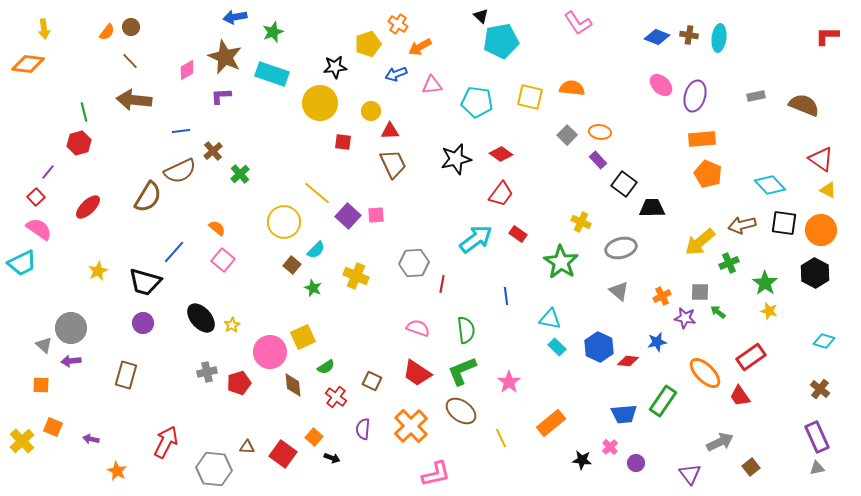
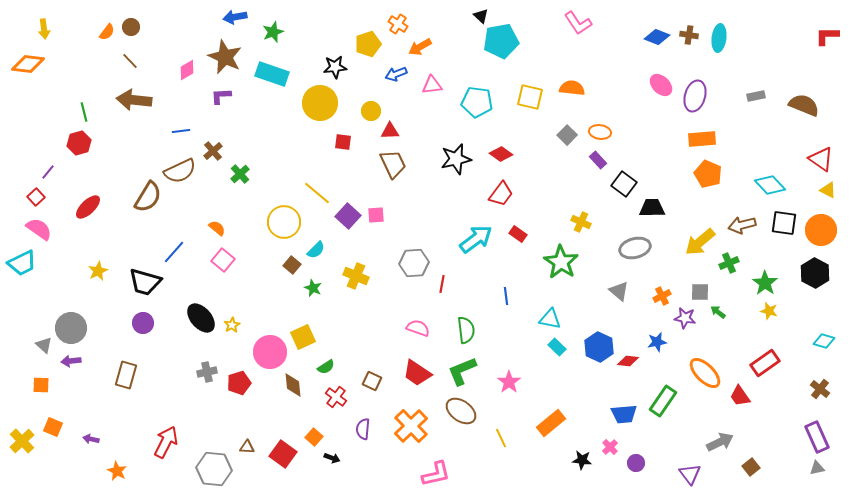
gray ellipse at (621, 248): moved 14 px right
red rectangle at (751, 357): moved 14 px right, 6 px down
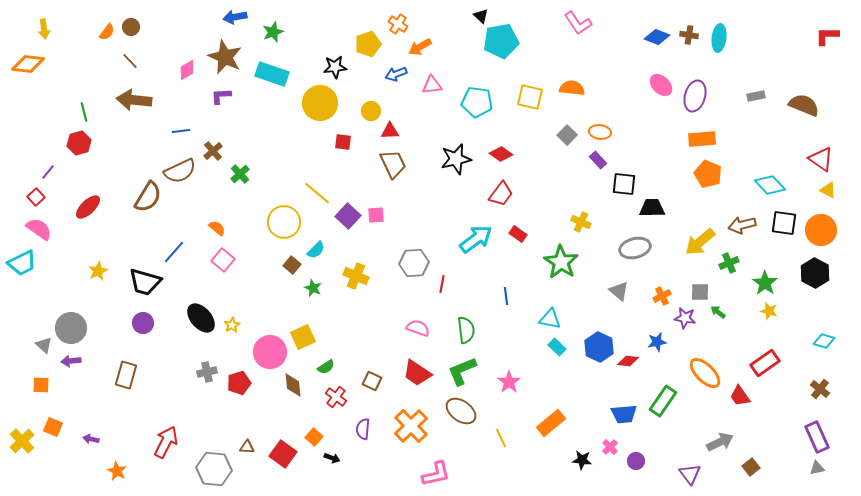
black square at (624, 184): rotated 30 degrees counterclockwise
purple circle at (636, 463): moved 2 px up
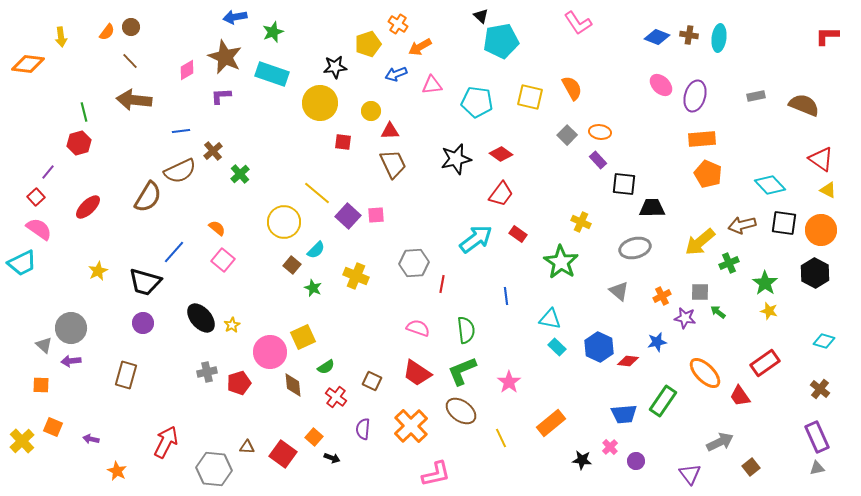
yellow arrow at (44, 29): moved 17 px right, 8 px down
orange semicircle at (572, 88): rotated 55 degrees clockwise
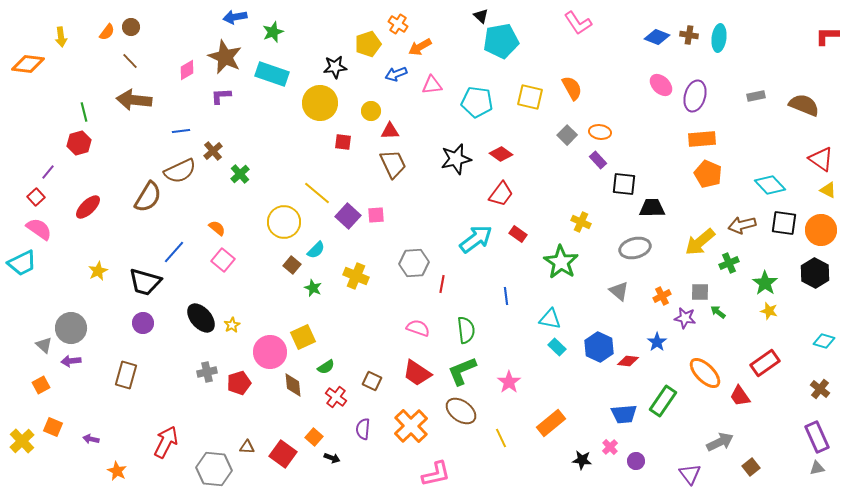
blue star at (657, 342): rotated 24 degrees counterclockwise
orange square at (41, 385): rotated 30 degrees counterclockwise
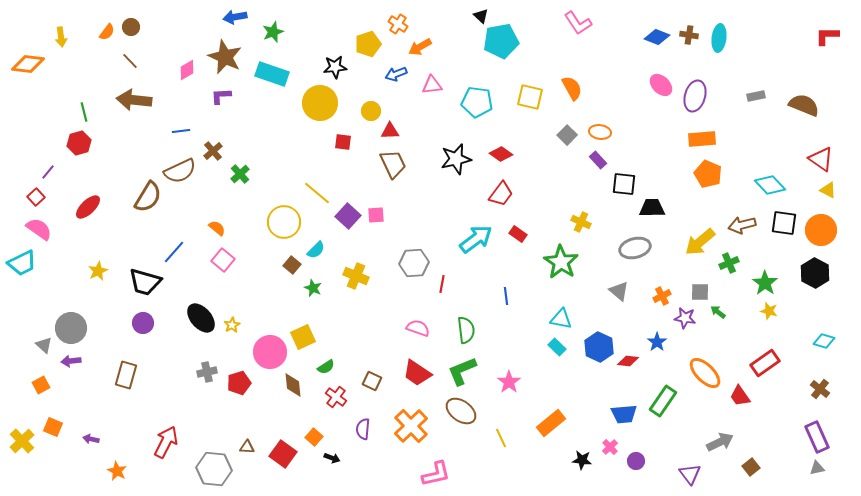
cyan triangle at (550, 319): moved 11 px right
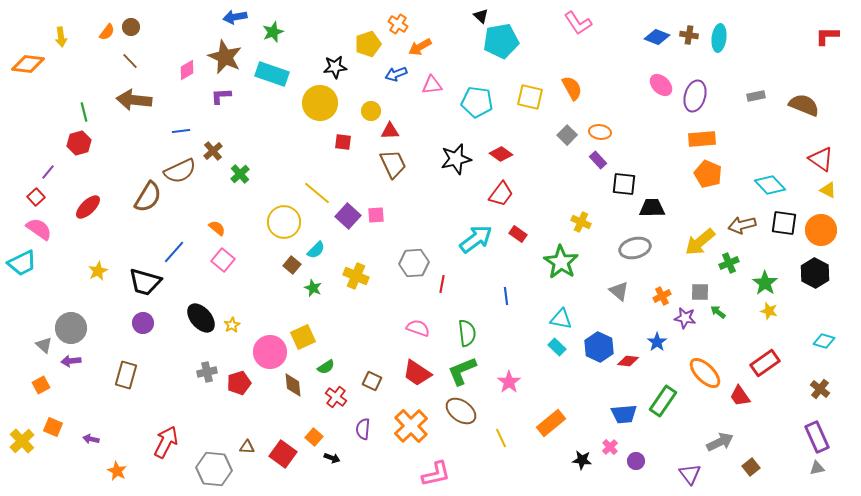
green semicircle at (466, 330): moved 1 px right, 3 px down
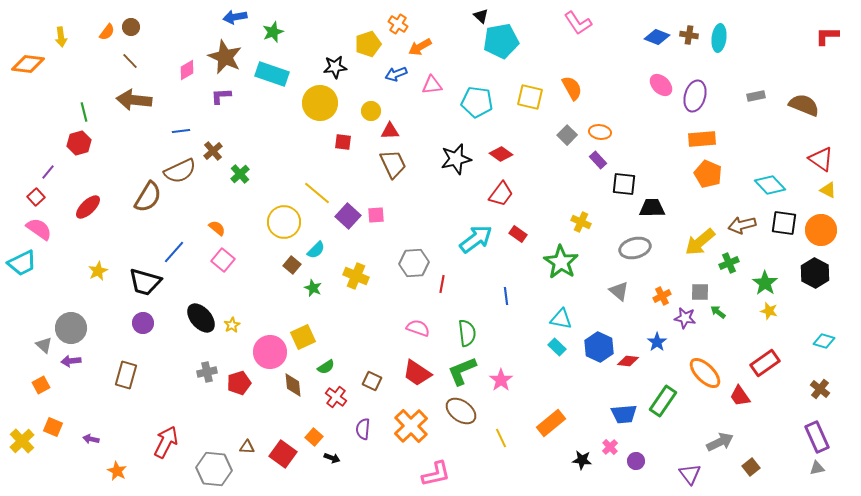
pink star at (509, 382): moved 8 px left, 2 px up
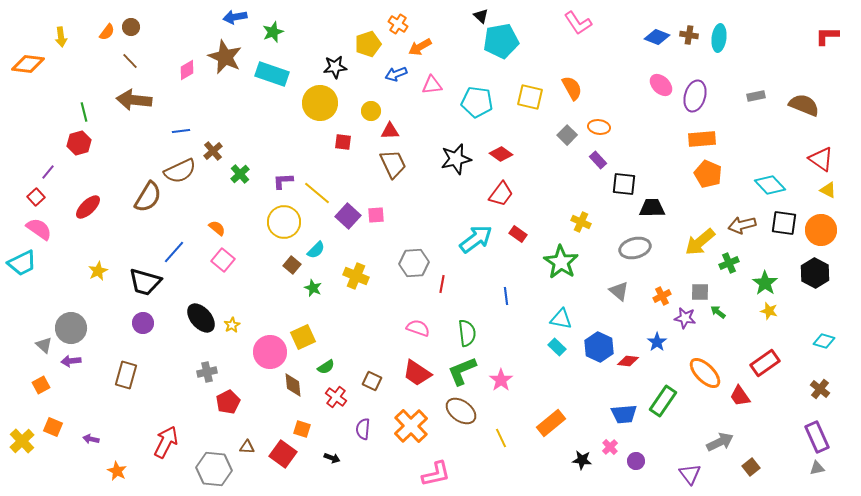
purple L-shape at (221, 96): moved 62 px right, 85 px down
orange ellipse at (600, 132): moved 1 px left, 5 px up
red pentagon at (239, 383): moved 11 px left, 19 px down; rotated 10 degrees counterclockwise
orange square at (314, 437): moved 12 px left, 8 px up; rotated 24 degrees counterclockwise
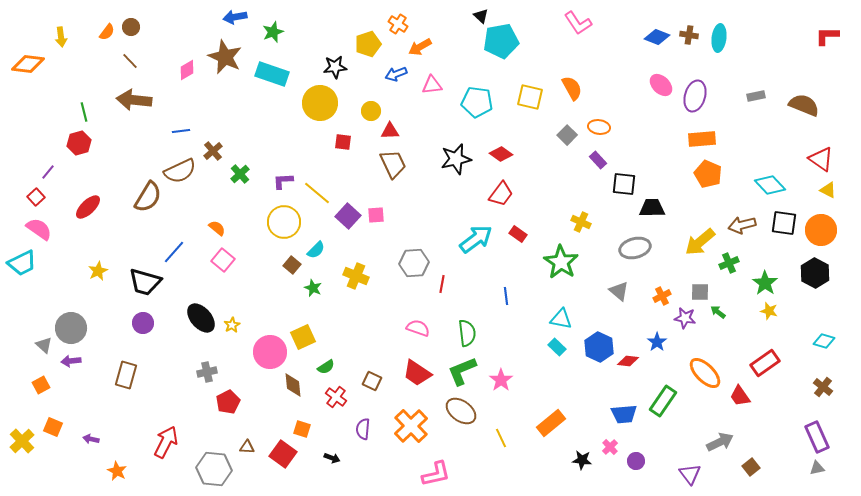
brown cross at (820, 389): moved 3 px right, 2 px up
